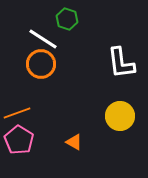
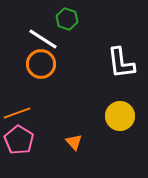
orange triangle: rotated 18 degrees clockwise
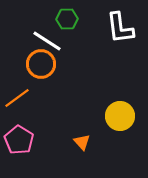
green hexagon: rotated 20 degrees counterclockwise
white line: moved 4 px right, 2 px down
white L-shape: moved 1 px left, 35 px up
orange line: moved 15 px up; rotated 16 degrees counterclockwise
orange triangle: moved 8 px right
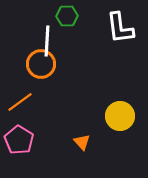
green hexagon: moved 3 px up
white line: rotated 60 degrees clockwise
orange line: moved 3 px right, 4 px down
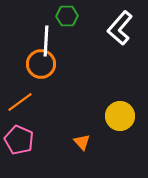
white L-shape: rotated 48 degrees clockwise
white line: moved 1 px left
pink pentagon: rotated 8 degrees counterclockwise
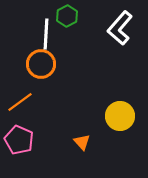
green hexagon: rotated 25 degrees counterclockwise
white line: moved 7 px up
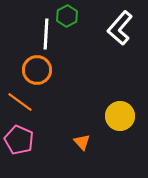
orange circle: moved 4 px left, 6 px down
orange line: rotated 72 degrees clockwise
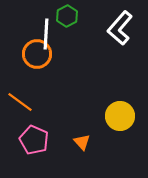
orange circle: moved 16 px up
pink pentagon: moved 15 px right
